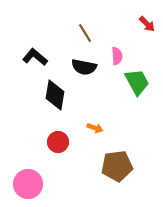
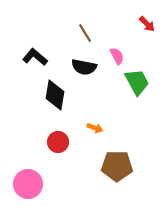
pink semicircle: rotated 24 degrees counterclockwise
brown pentagon: rotated 8 degrees clockwise
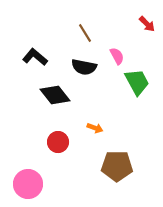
black diamond: rotated 48 degrees counterclockwise
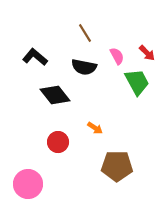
red arrow: moved 29 px down
orange arrow: rotated 14 degrees clockwise
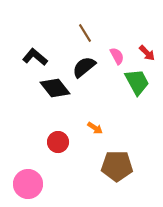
black semicircle: rotated 130 degrees clockwise
black diamond: moved 7 px up
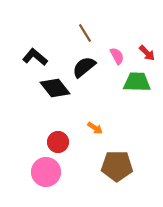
green trapezoid: rotated 60 degrees counterclockwise
pink circle: moved 18 px right, 12 px up
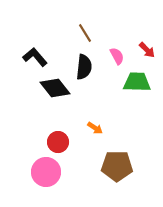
red arrow: moved 3 px up
black L-shape: rotated 10 degrees clockwise
black semicircle: rotated 135 degrees clockwise
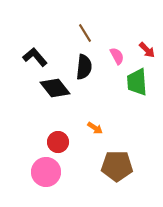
green trapezoid: rotated 96 degrees counterclockwise
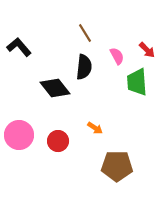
black L-shape: moved 16 px left, 10 px up
red circle: moved 1 px up
pink circle: moved 27 px left, 37 px up
